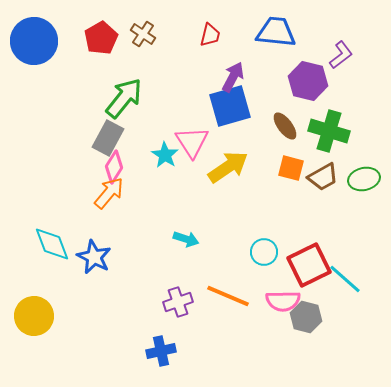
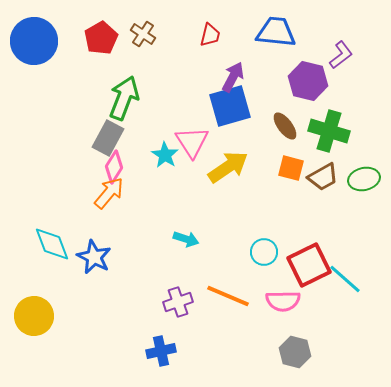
green arrow: rotated 18 degrees counterclockwise
gray hexagon: moved 11 px left, 35 px down
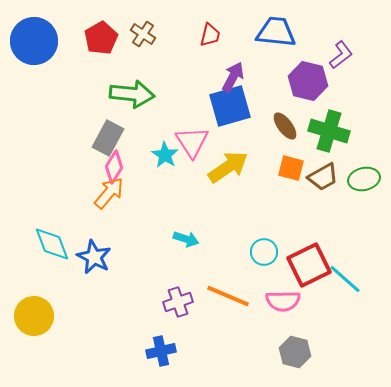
green arrow: moved 8 px right, 4 px up; rotated 75 degrees clockwise
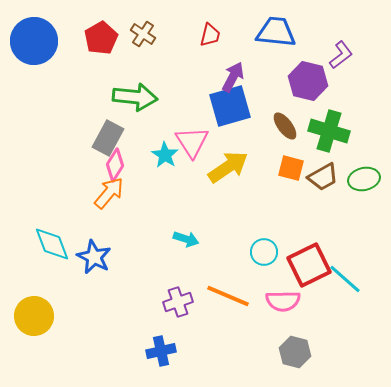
green arrow: moved 3 px right, 3 px down
pink diamond: moved 1 px right, 2 px up
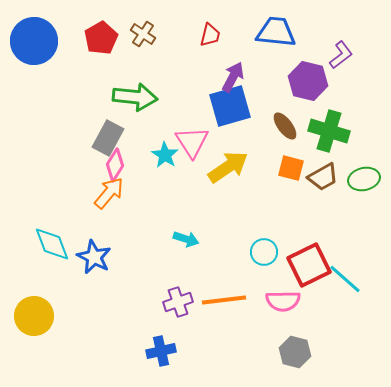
orange line: moved 4 px left, 4 px down; rotated 30 degrees counterclockwise
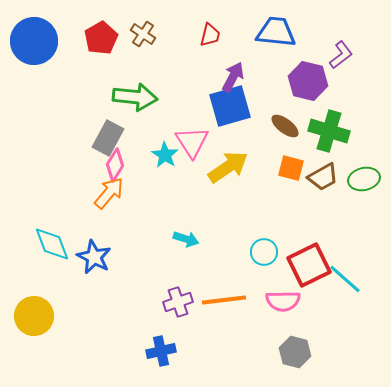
brown ellipse: rotated 16 degrees counterclockwise
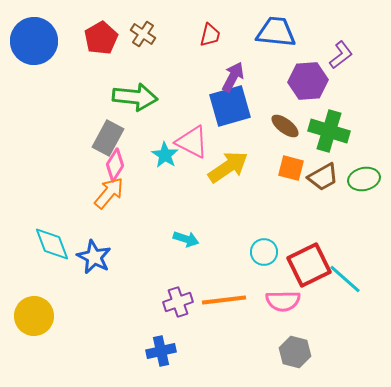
purple hexagon: rotated 18 degrees counterclockwise
pink triangle: rotated 30 degrees counterclockwise
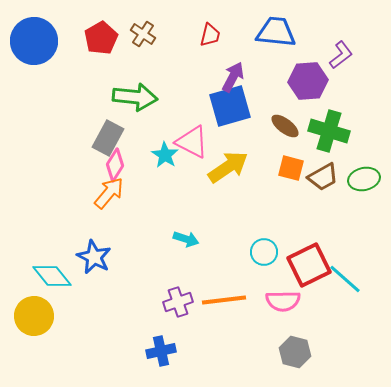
cyan diamond: moved 32 px down; rotated 18 degrees counterclockwise
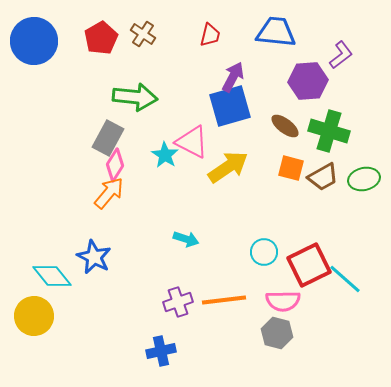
gray hexagon: moved 18 px left, 19 px up
